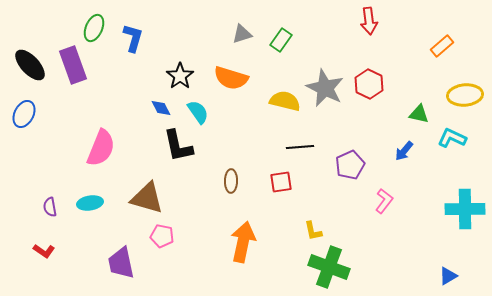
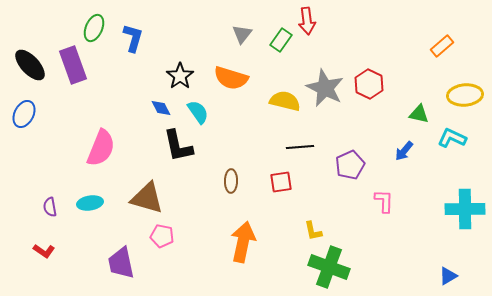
red arrow: moved 62 px left
gray triangle: rotated 35 degrees counterclockwise
pink L-shape: rotated 35 degrees counterclockwise
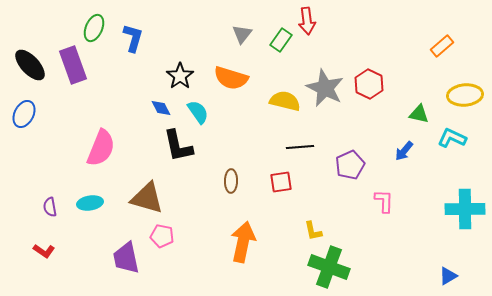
purple trapezoid: moved 5 px right, 5 px up
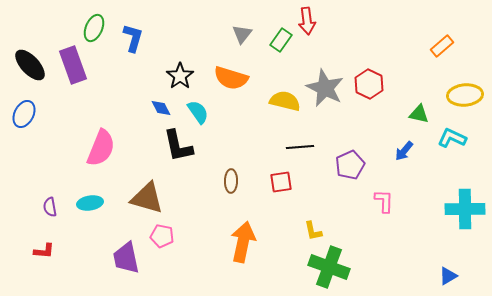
red L-shape: rotated 30 degrees counterclockwise
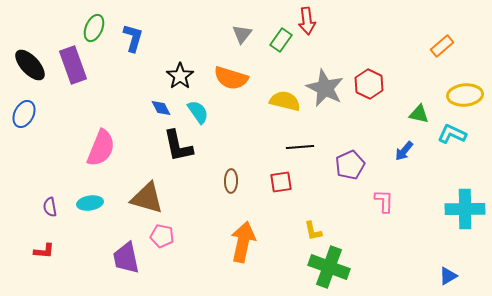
cyan L-shape: moved 4 px up
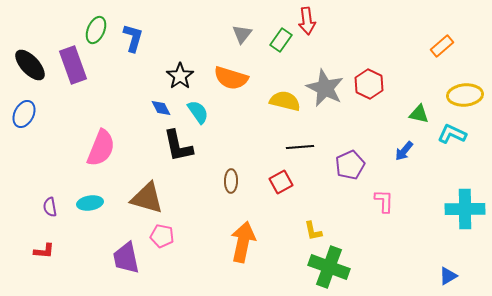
green ellipse: moved 2 px right, 2 px down
red square: rotated 20 degrees counterclockwise
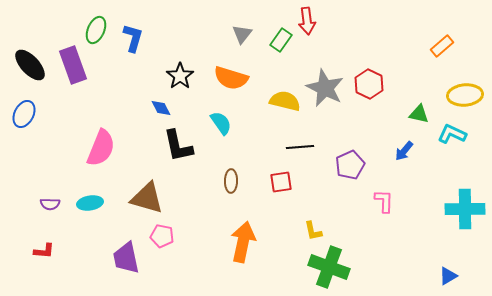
cyan semicircle: moved 23 px right, 11 px down
red square: rotated 20 degrees clockwise
purple semicircle: moved 3 px up; rotated 78 degrees counterclockwise
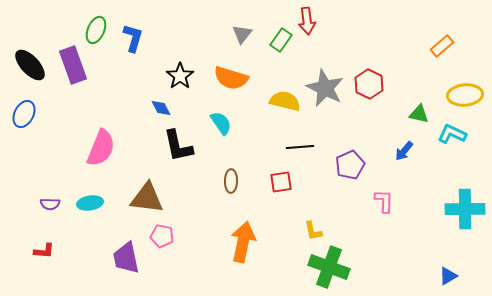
brown triangle: rotated 9 degrees counterclockwise
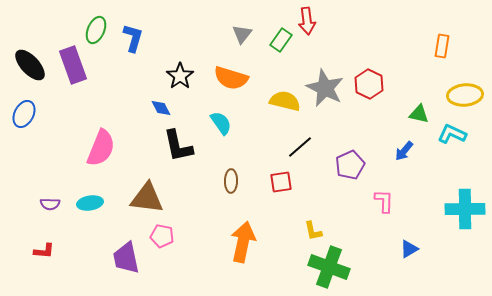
orange rectangle: rotated 40 degrees counterclockwise
black line: rotated 36 degrees counterclockwise
blue triangle: moved 39 px left, 27 px up
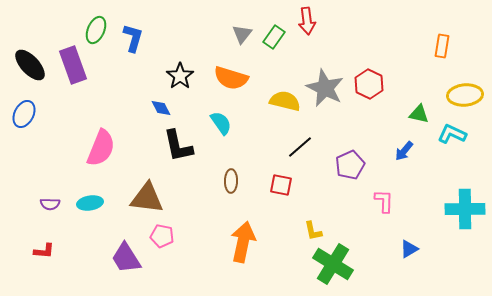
green rectangle: moved 7 px left, 3 px up
red square: moved 3 px down; rotated 20 degrees clockwise
purple trapezoid: rotated 20 degrees counterclockwise
green cross: moved 4 px right, 3 px up; rotated 12 degrees clockwise
